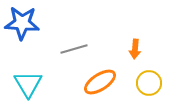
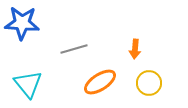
cyan triangle: rotated 8 degrees counterclockwise
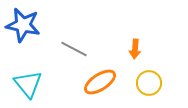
blue star: moved 1 px right, 2 px down; rotated 8 degrees clockwise
gray line: rotated 44 degrees clockwise
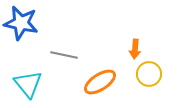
blue star: moved 2 px left, 2 px up
gray line: moved 10 px left, 6 px down; rotated 16 degrees counterclockwise
yellow circle: moved 9 px up
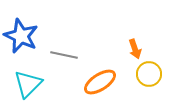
blue star: moved 13 px down; rotated 12 degrees clockwise
orange arrow: rotated 24 degrees counterclockwise
cyan triangle: rotated 24 degrees clockwise
